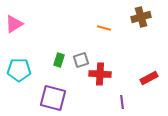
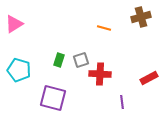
cyan pentagon: rotated 15 degrees clockwise
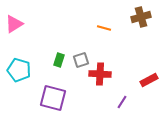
red rectangle: moved 2 px down
purple line: rotated 40 degrees clockwise
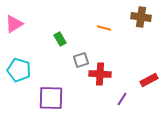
brown cross: rotated 24 degrees clockwise
green rectangle: moved 1 px right, 21 px up; rotated 48 degrees counterclockwise
purple square: moved 2 px left; rotated 12 degrees counterclockwise
purple line: moved 3 px up
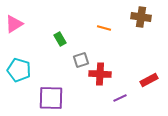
purple line: moved 2 px left, 1 px up; rotated 32 degrees clockwise
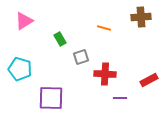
brown cross: rotated 12 degrees counterclockwise
pink triangle: moved 10 px right, 3 px up
gray square: moved 3 px up
cyan pentagon: moved 1 px right, 1 px up
red cross: moved 5 px right
purple line: rotated 24 degrees clockwise
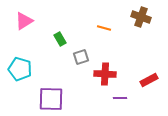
brown cross: rotated 24 degrees clockwise
purple square: moved 1 px down
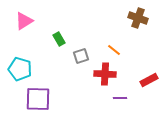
brown cross: moved 3 px left, 1 px down
orange line: moved 10 px right, 22 px down; rotated 24 degrees clockwise
green rectangle: moved 1 px left
gray square: moved 1 px up
purple square: moved 13 px left
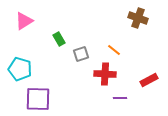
gray square: moved 2 px up
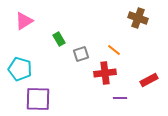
red cross: moved 1 px up; rotated 10 degrees counterclockwise
